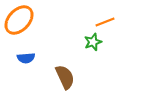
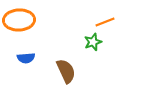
orange ellipse: rotated 44 degrees clockwise
brown semicircle: moved 1 px right, 6 px up
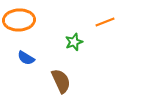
green star: moved 19 px left
blue semicircle: rotated 36 degrees clockwise
brown semicircle: moved 5 px left, 10 px down
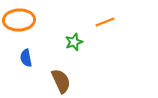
blue semicircle: rotated 48 degrees clockwise
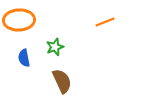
green star: moved 19 px left, 5 px down
blue semicircle: moved 2 px left
brown semicircle: moved 1 px right
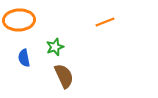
brown semicircle: moved 2 px right, 5 px up
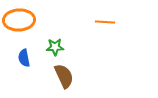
orange line: rotated 24 degrees clockwise
green star: rotated 18 degrees clockwise
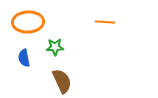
orange ellipse: moved 9 px right, 2 px down
brown semicircle: moved 2 px left, 5 px down
